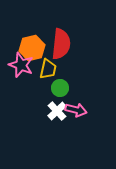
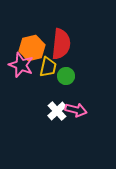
yellow trapezoid: moved 2 px up
green circle: moved 6 px right, 12 px up
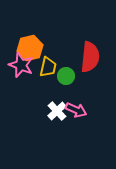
red semicircle: moved 29 px right, 13 px down
orange hexagon: moved 2 px left
pink arrow: rotated 10 degrees clockwise
